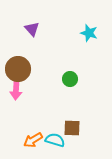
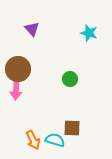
orange arrow: rotated 84 degrees counterclockwise
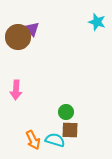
cyan star: moved 8 px right, 11 px up
brown circle: moved 32 px up
green circle: moved 4 px left, 33 px down
brown square: moved 2 px left, 2 px down
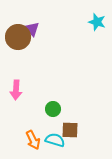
green circle: moved 13 px left, 3 px up
